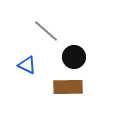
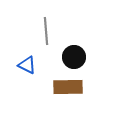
gray line: rotated 44 degrees clockwise
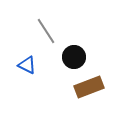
gray line: rotated 28 degrees counterclockwise
brown rectangle: moved 21 px right; rotated 20 degrees counterclockwise
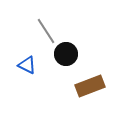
black circle: moved 8 px left, 3 px up
brown rectangle: moved 1 px right, 1 px up
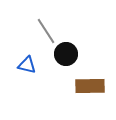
blue triangle: rotated 12 degrees counterclockwise
brown rectangle: rotated 20 degrees clockwise
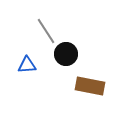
blue triangle: rotated 18 degrees counterclockwise
brown rectangle: rotated 12 degrees clockwise
